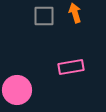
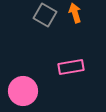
gray square: moved 1 px right, 1 px up; rotated 30 degrees clockwise
pink circle: moved 6 px right, 1 px down
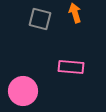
gray square: moved 5 px left, 4 px down; rotated 15 degrees counterclockwise
pink rectangle: rotated 15 degrees clockwise
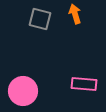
orange arrow: moved 1 px down
pink rectangle: moved 13 px right, 17 px down
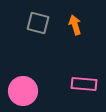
orange arrow: moved 11 px down
gray square: moved 2 px left, 4 px down
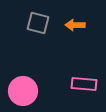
orange arrow: rotated 72 degrees counterclockwise
